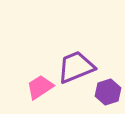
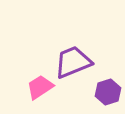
purple trapezoid: moved 3 px left, 5 px up
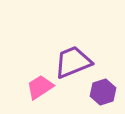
purple hexagon: moved 5 px left
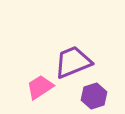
purple hexagon: moved 9 px left, 4 px down
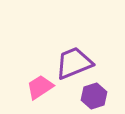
purple trapezoid: moved 1 px right, 1 px down
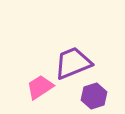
purple trapezoid: moved 1 px left
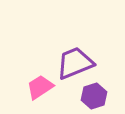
purple trapezoid: moved 2 px right
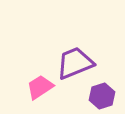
purple hexagon: moved 8 px right
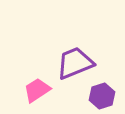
pink trapezoid: moved 3 px left, 3 px down
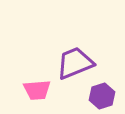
pink trapezoid: rotated 152 degrees counterclockwise
